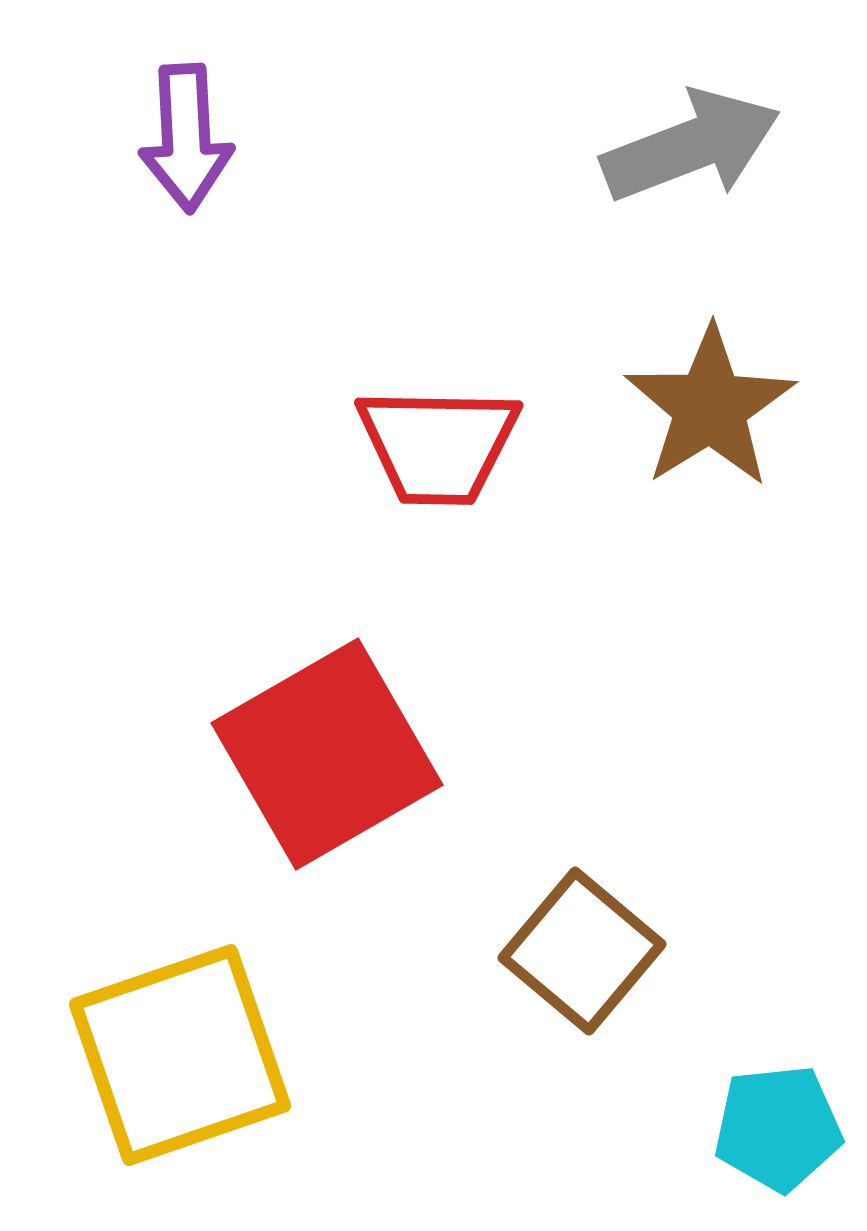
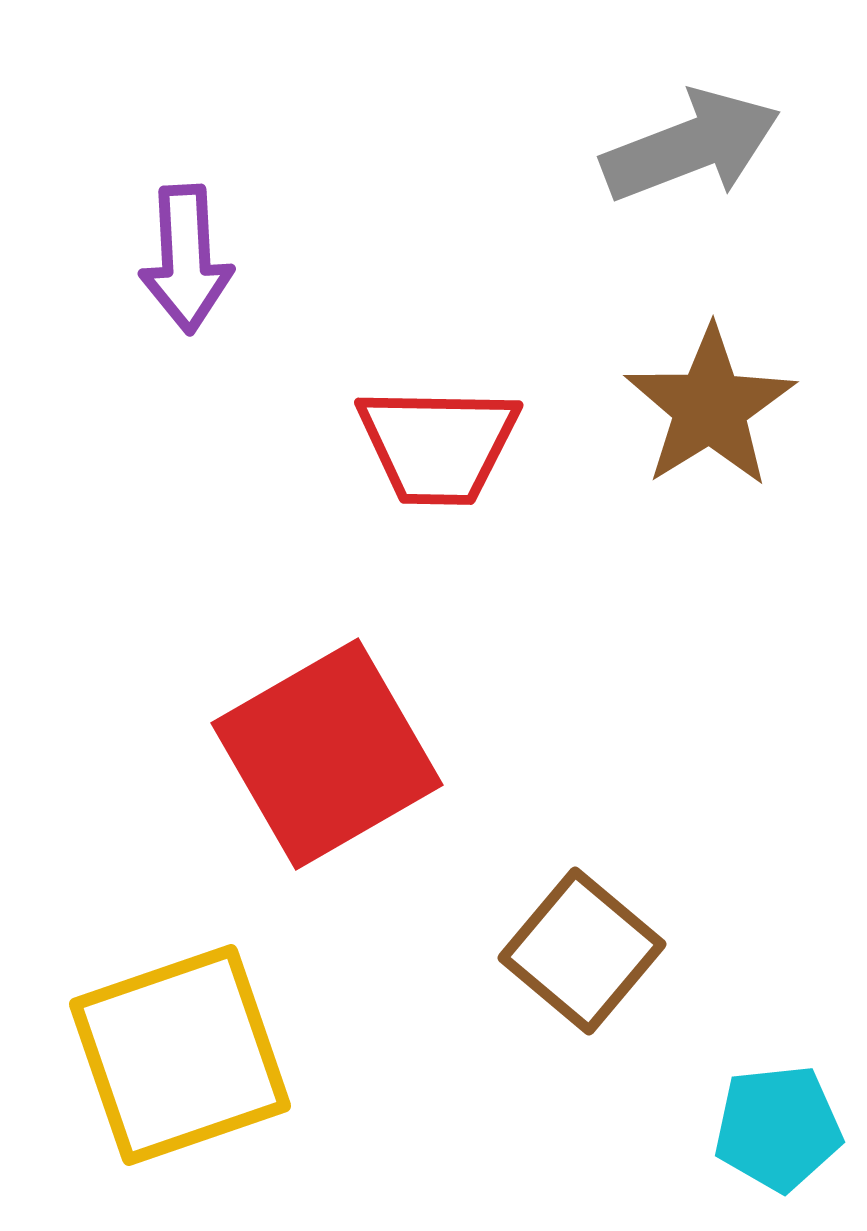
purple arrow: moved 121 px down
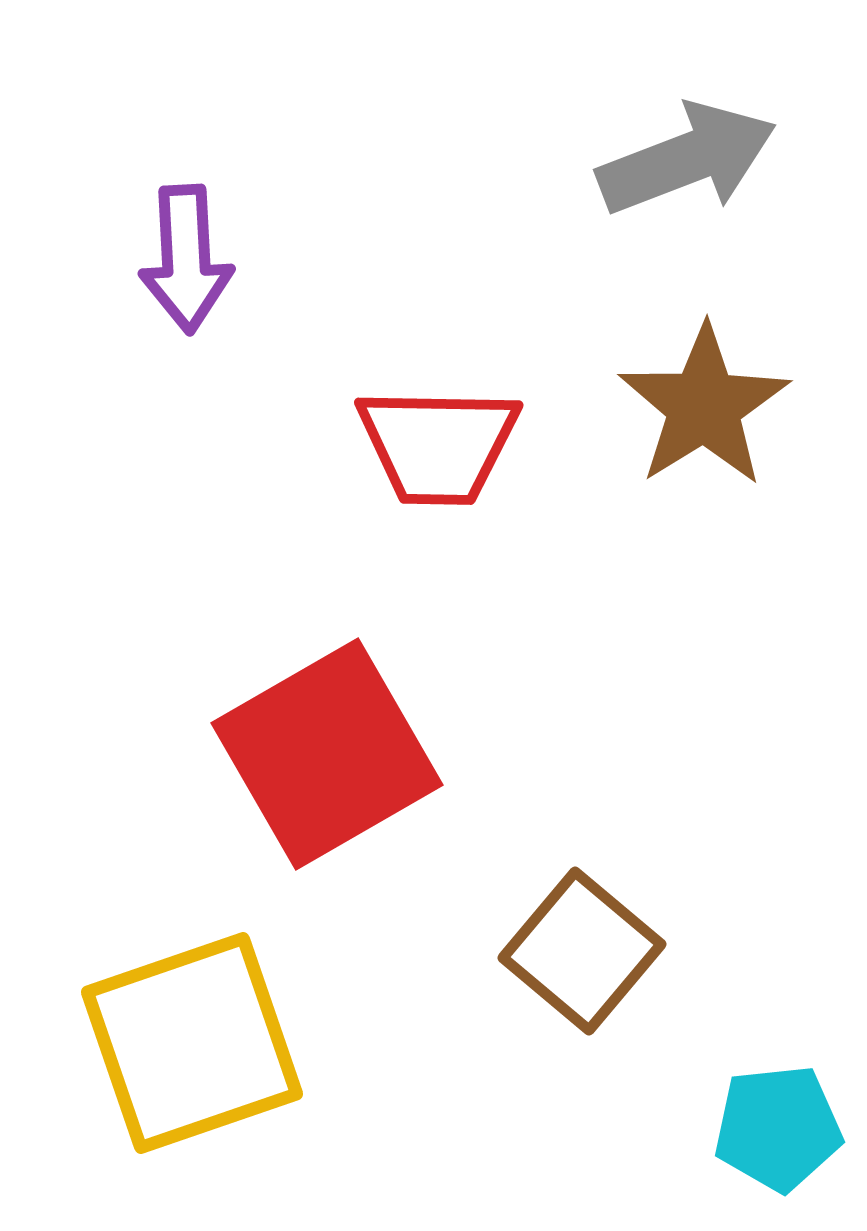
gray arrow: moved 4 px left, 13 px down
brown star: moved 6 px left, 1 px up
yellow square: moved 12 px right, 12 px up
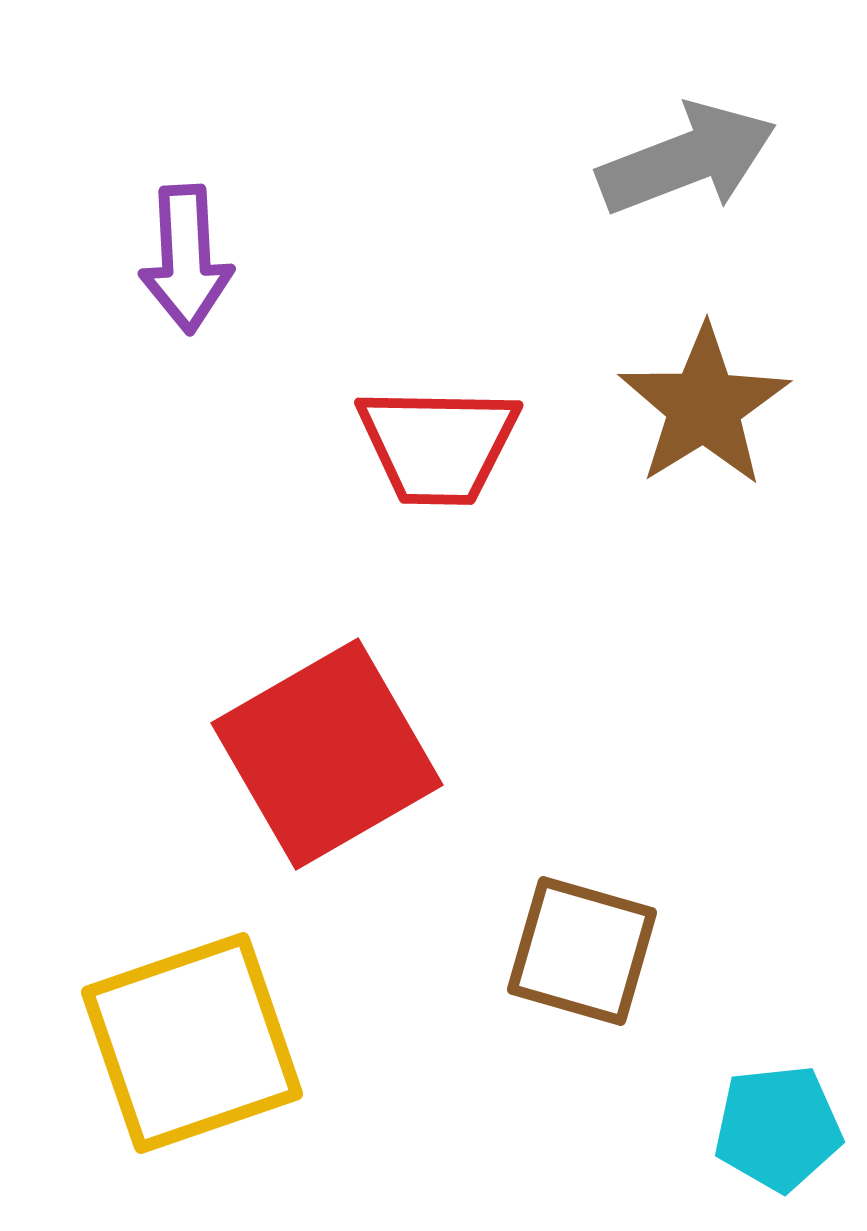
brown square: rotated 24 degrees counterclockwise
